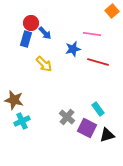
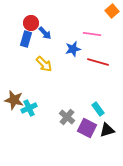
cyan cross: moved 7 px right, 13 px up
black triangle: moved 5 px up
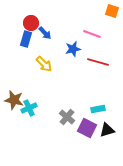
orange square: rotated 32 degrees counterclockwise
pink line: rotated 12 degrees clockwise
cyan rectangle: rotated 64 degrees counterclockwise
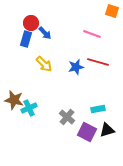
blue star: moved 3 px right, 18 px down
purple square: moved 4 px down
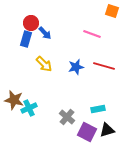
red line: moved 6 px right, 4 px down
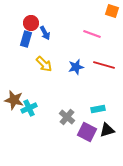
blue arrow: rotated 16 degrees clockwise
red line: moved 1 px up
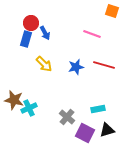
purple square: moved 2 px left, 1 px down
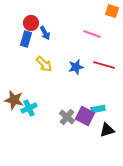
purple square: moved 17 px up
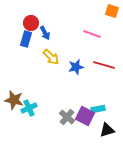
yellow arrow: moved 7 px right, 7 px up
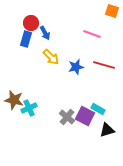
cyan rectangle: rotated 40 degrees clockwise
